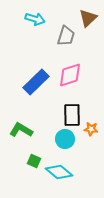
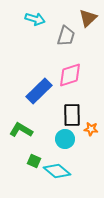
blue rectangle: moved 3 px right, 9 px down
cyan diamond: moved 2 px left, 1 px up
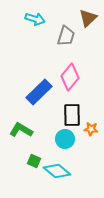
pink diamond: moved 2 px down; rotated 32 degrees counterclockwise
blue rectangle: moved 1 px down
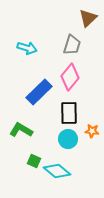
cyan arrow: moved 8 px left, 29 px down
gray trapezoid: moved 6 px right, 9 px down
black rectangle: moved 3 px left, 2 px up
orange star: moved 1 px right, 2 px down
cyan circle: moved 3 px right
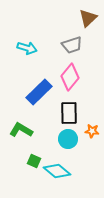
gray trapezoid: rotated 55 degrees clockwise
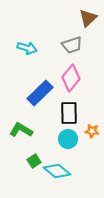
pink diamond: moved 1 px right, 1 px down
blue rectangle: moved 1 px right, 1 px down
green square: rotated 32 degrees clockwise
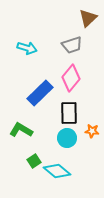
cyan circle: moved 1 px left, 1 px up
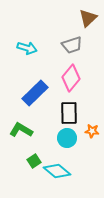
blue rectangle: moved 5 px left
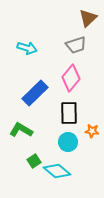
gray trapezoid: moved 4 px right
cyan circle: moved 1 px right, 4 px down
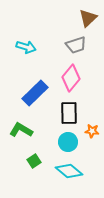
cyan arrow: moved 1 px left, 1 px up
cyan diamond: moved 12 px right
